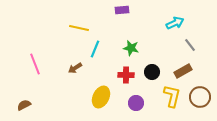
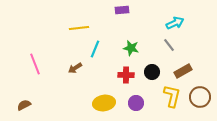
yellow line: rotated 18 degrees counterclockwise
gray line: moved 21 px left
yellow ellipse: moved 3 px right, 6 px down; rotated 55 degrees clockwise
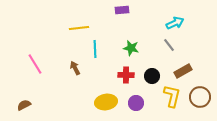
cyan line: rotated 24 degrees counterclockwise
pink line: rotated 10 degrees counterclockwise
brown arrow: rotated 96 degrees clockwise
black circle: moved 4 px down
yellow ellipse: moved 2 px right, 1 px up
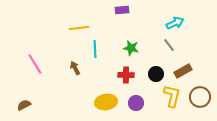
black circle: moved 4 px right, 2 px up
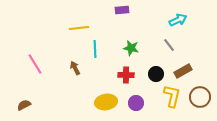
cyan arrow: moved 3 px right, 3 px up
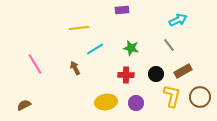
cyan line: rotated 60 degrees clockwise
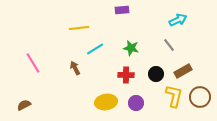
pink line: moved 2 px left, 1 px up
yellow L-shape: moved 2 px right
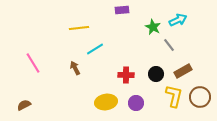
green star: moved 22 px right, 21 px up; rotated 14 degrees clockwise
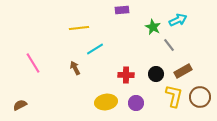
brown semicircle: moved 4 px left
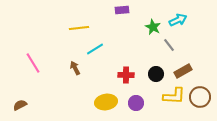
yellow L-shape: rotated 80 degrees clockwise
